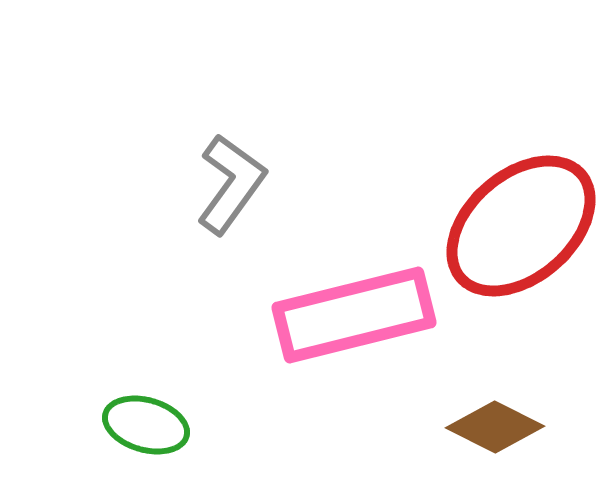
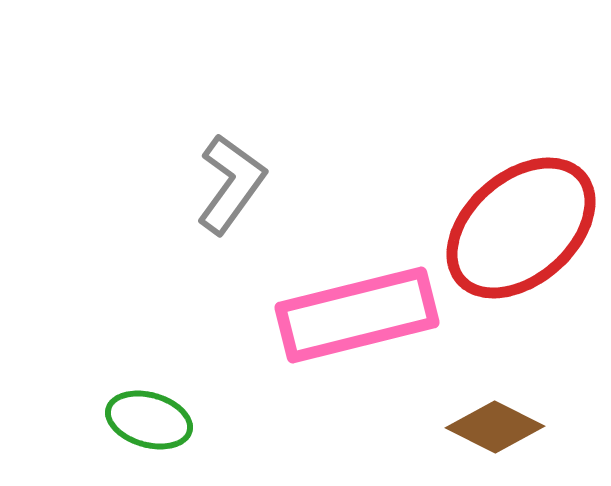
red ellipse: moved 2 px down
pink rectangle: moved 3 px right
green ellipse: moved 3 px right, 5 px up
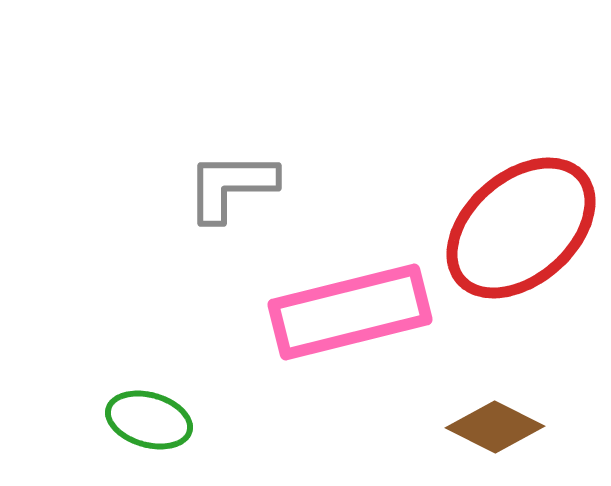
gray L-shape: moved 2 px down; rotated 126 degrees counterclockwise
pink rectangle: moved 7 px left, 3 px up
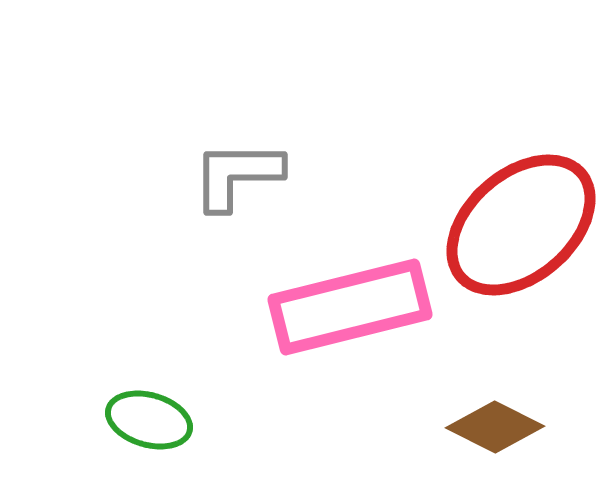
gray L-shape: moved 6 px right, 11 px up
red ellipse: moved 3 px up
pink rectangle: moved 5 px up
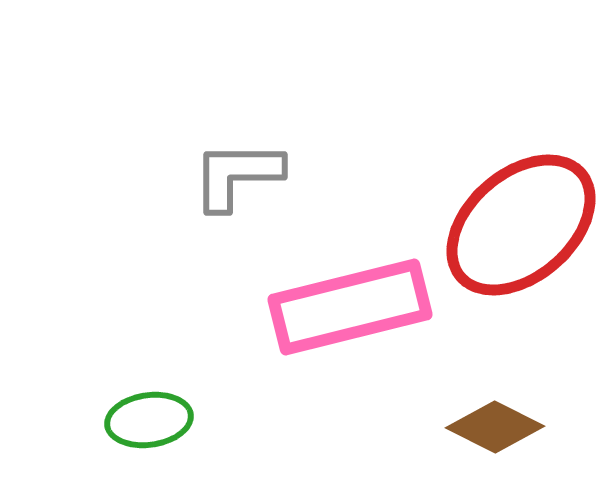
green ellipse: rotated 24 degrees counterclockwise
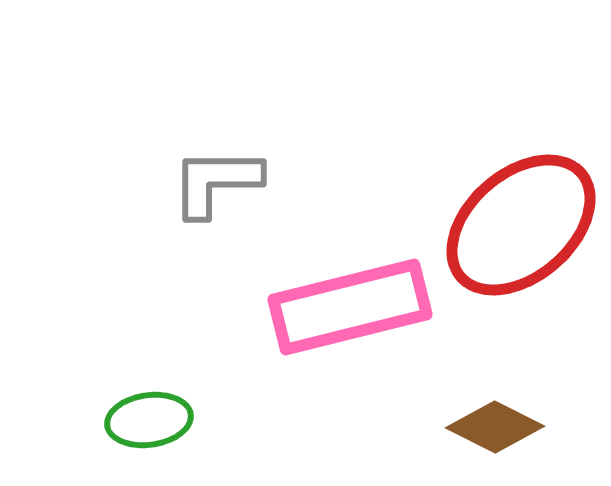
gray L-shape: moved 21 px left, 7 px down
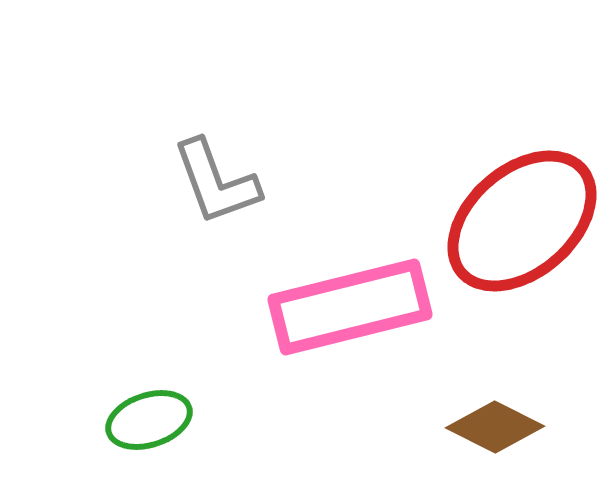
gray L-shape: rotated 110 degrees counterclockwise
red ellipse: moved 1 px right, 4 px up
green ellipse: rotated 10 degrees counterclockwise
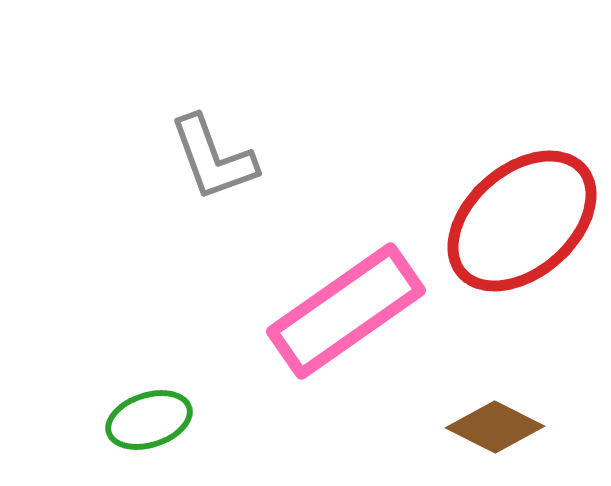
gray L-shape: moved 3 px left, 24 px up
pink rectangle: moved 4 px left, 4 px down; rotated 21 degrees counterclockwise
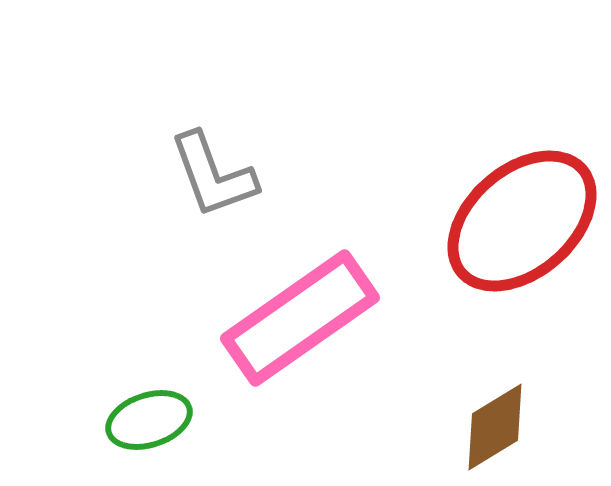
gray L-shape: moved 17 px down
pink rectangle: moved 46 px left, 7 px down
brown diamond: rotated 58 degrees counterclockwise
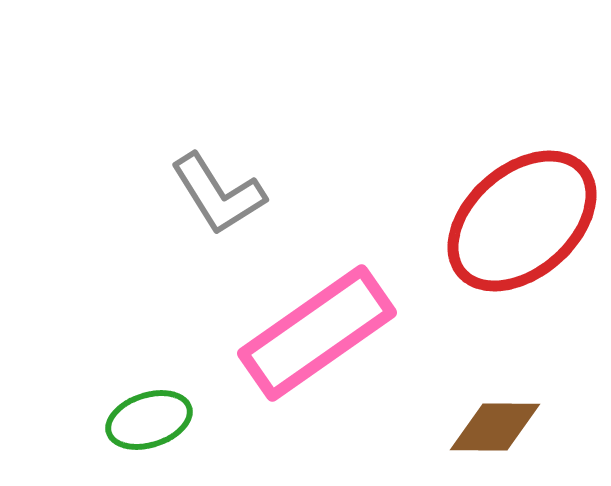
gray L-shape: moved 5 px right, 19 px down; rotated 12 degrees counterclockwise
pink rectangle: moved 17 px right, 15 px down
brown diamond: rotated 32 degrees clockwise
